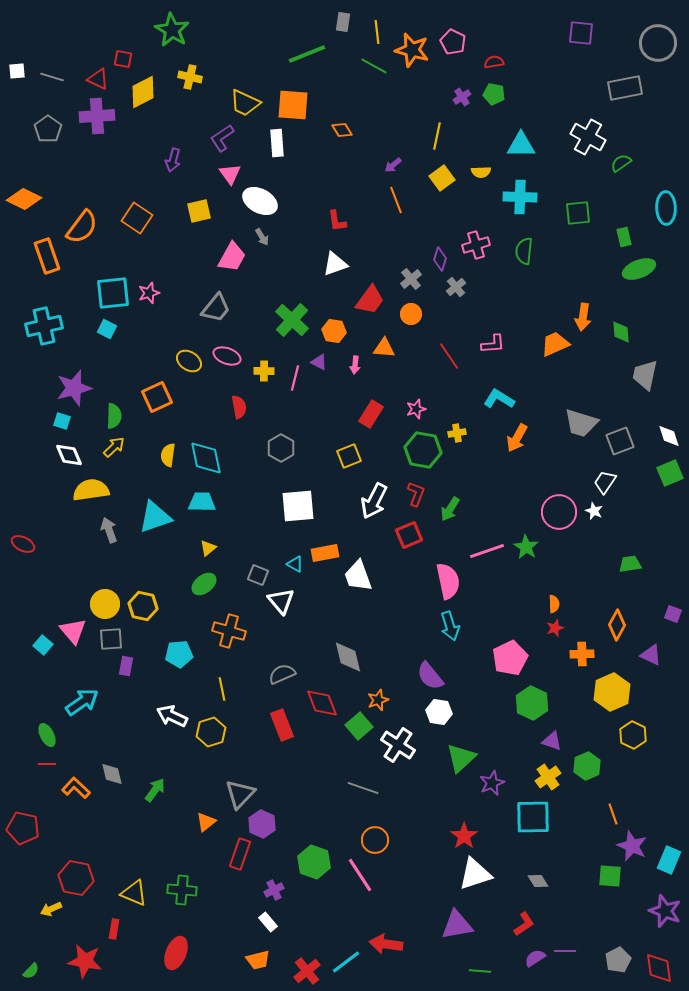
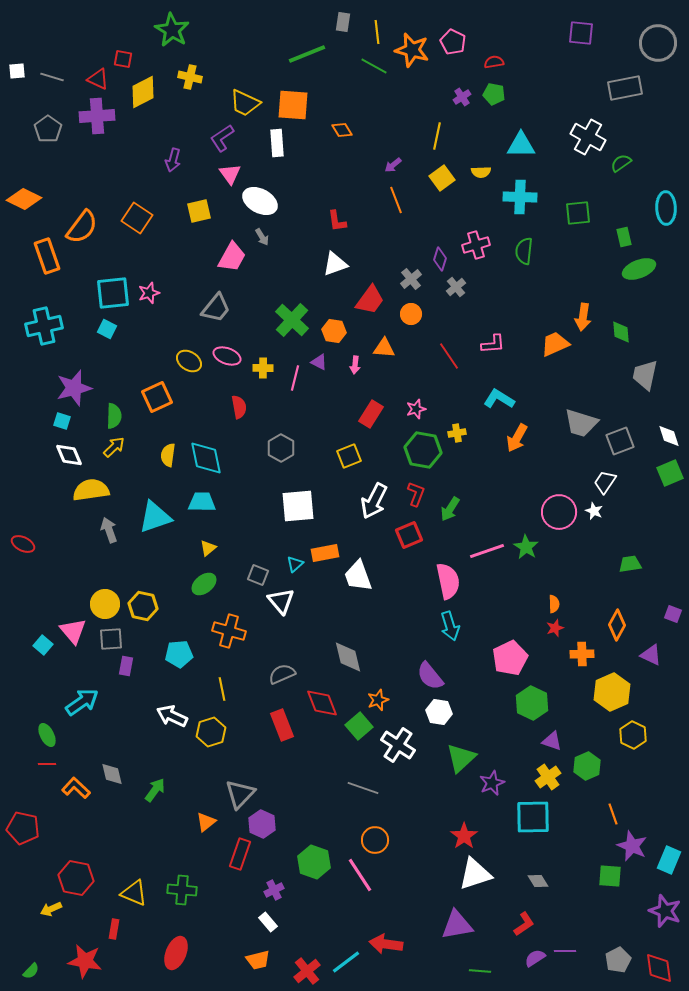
yellow cross at (264, 371): moved 1 px left, 3 px up
cyan triangle at (295, 564): rotated 48 degrees clockwise
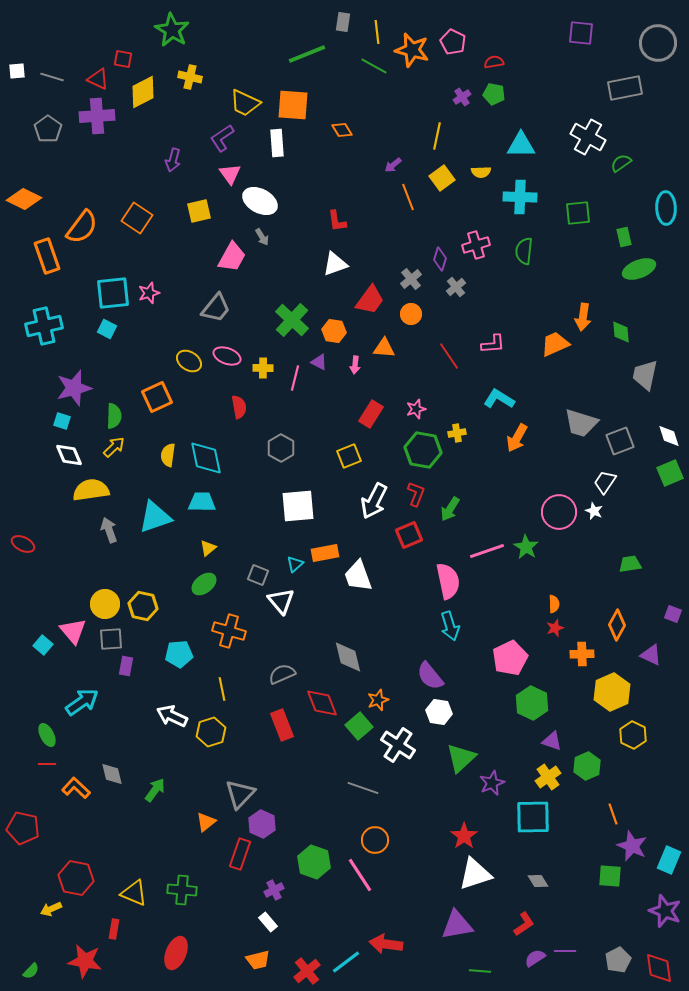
orange line at (396, 200): moved 12 px right, 3 px up
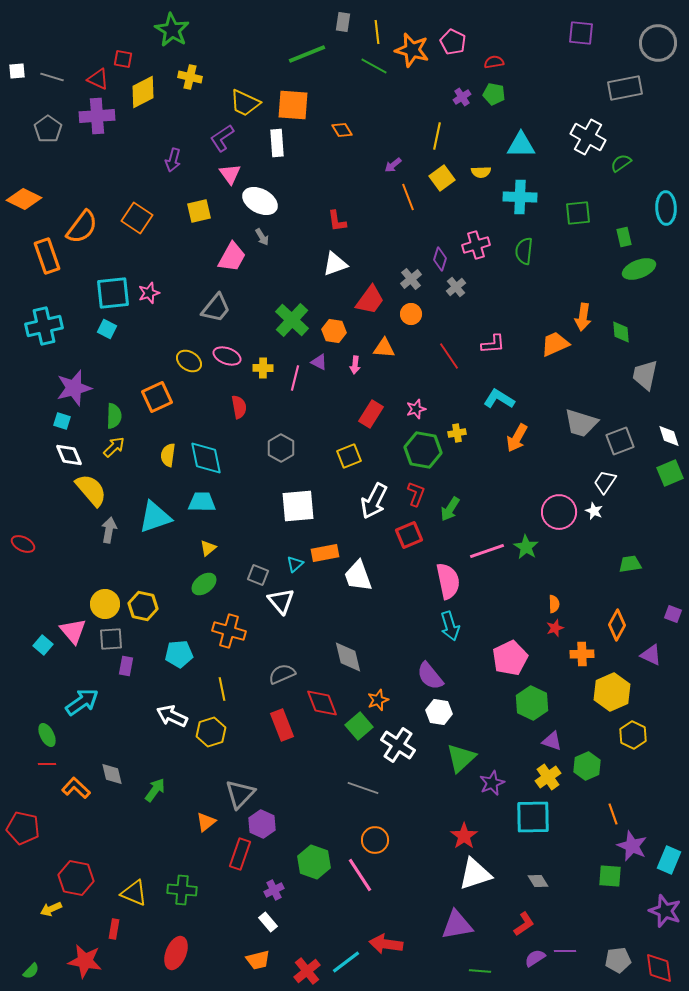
yellow semicircle at (91, 490): rotated 57 degrees clockwise
gray arrow at (109, 530): rotated 30 degrees clockwise
gray pentagon at (618, 960): rotated 20 degrees clockwise
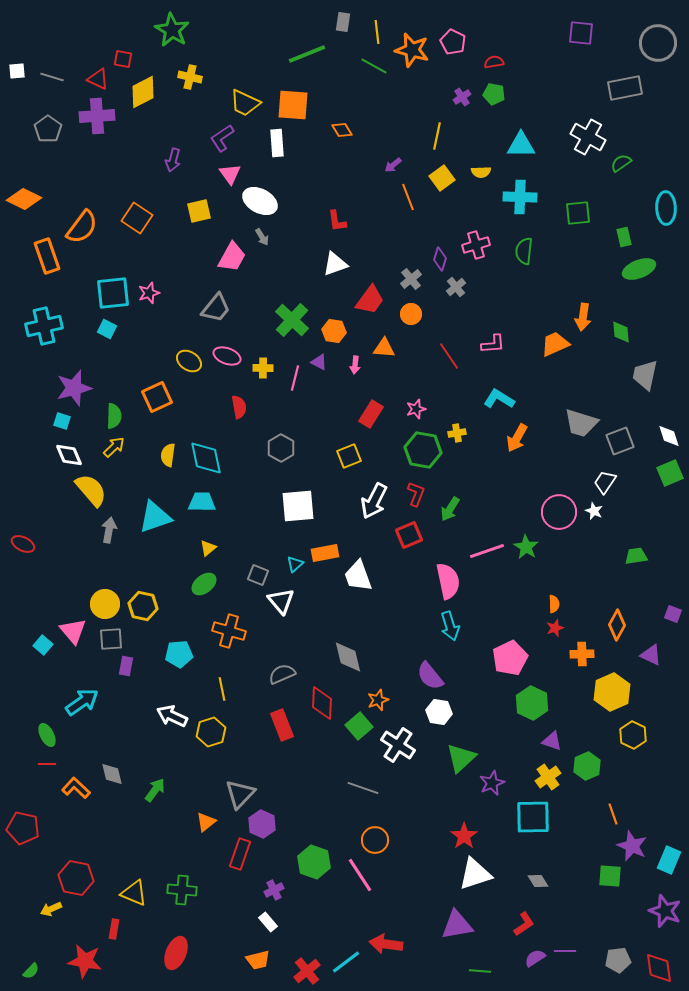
green trapezoid at (630, 564): moved 6 px right, 8 px up
red diamond at (322, 703): rotated 24 degrees clockwise
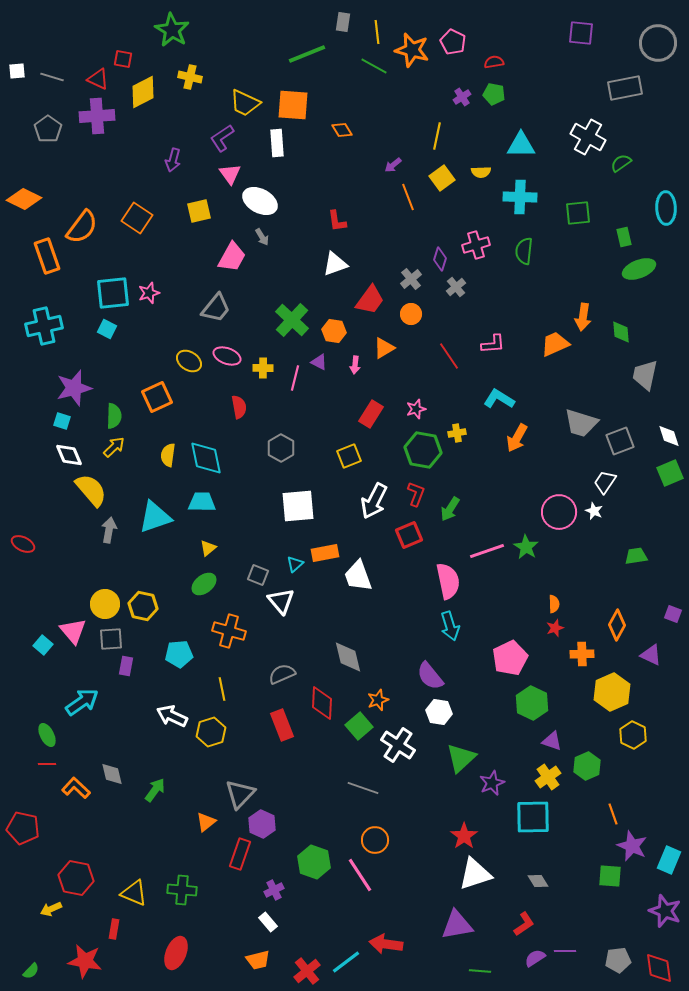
orange triangle at (384, 348): rotated 35 degrees counterclockwise
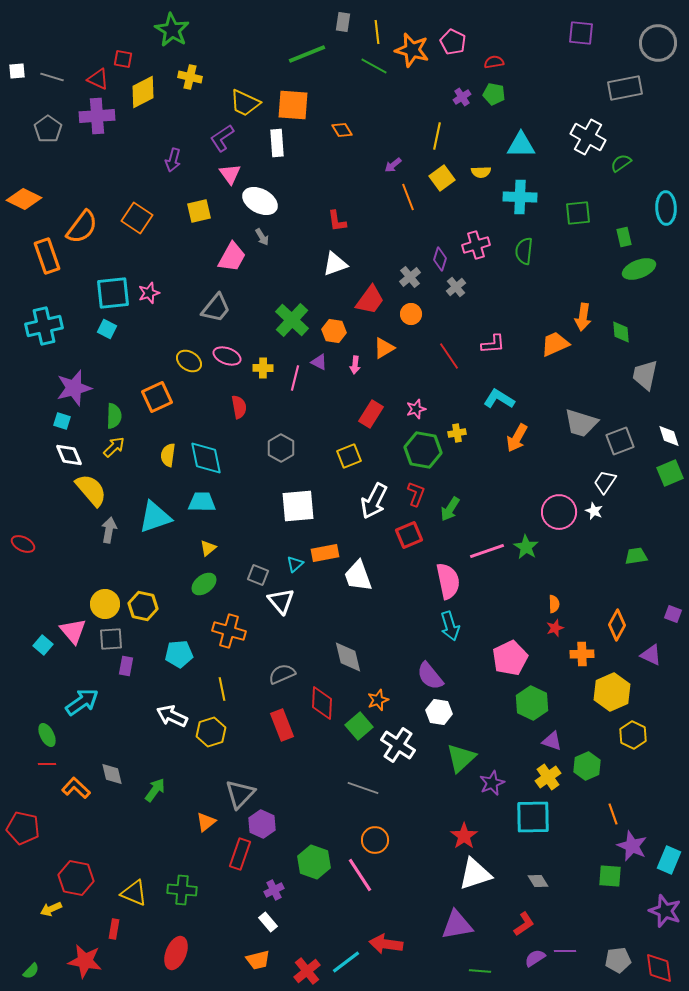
gray cross at (411, 279): moved 1 px left, 2 px up
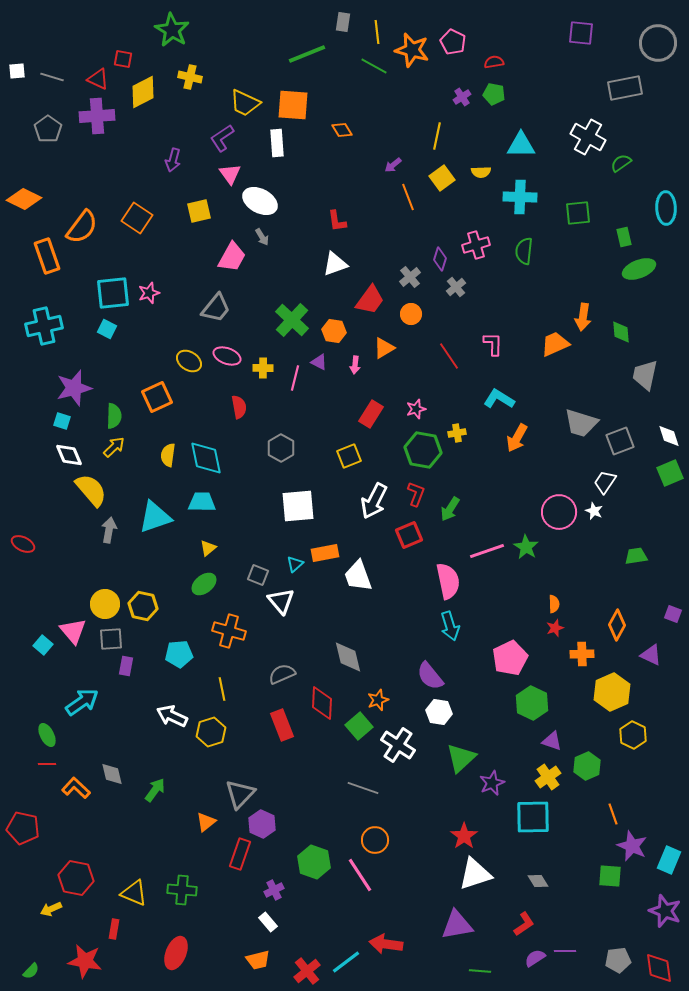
pink L-shape at (493, 344): rotated 85 degrees counterclockwise
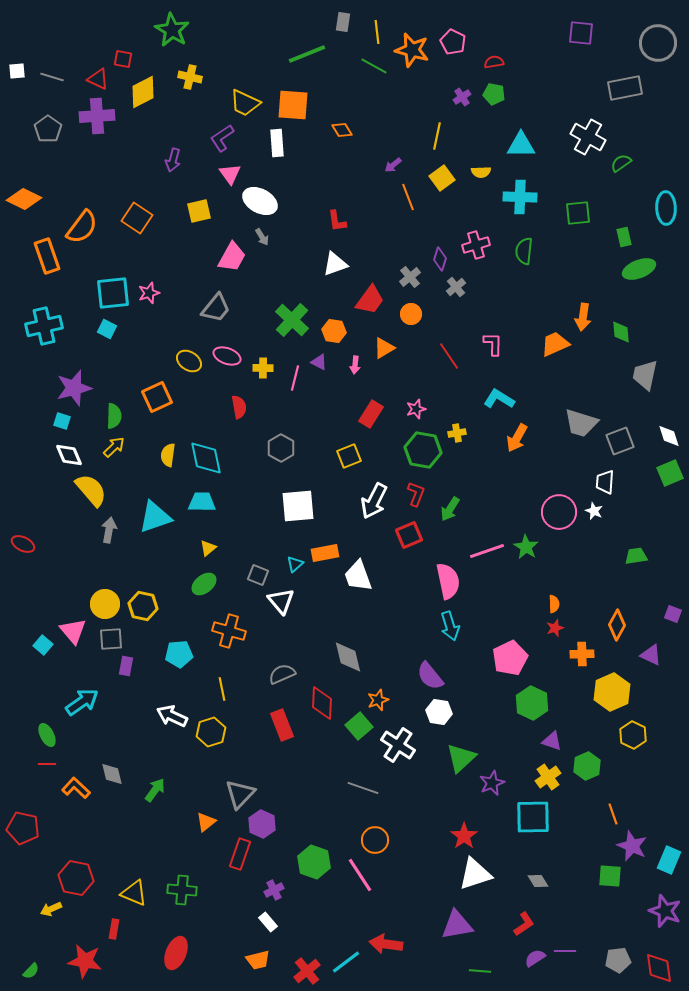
white trapezoid at (605, 482): rotated 30 degrees counterclockwise
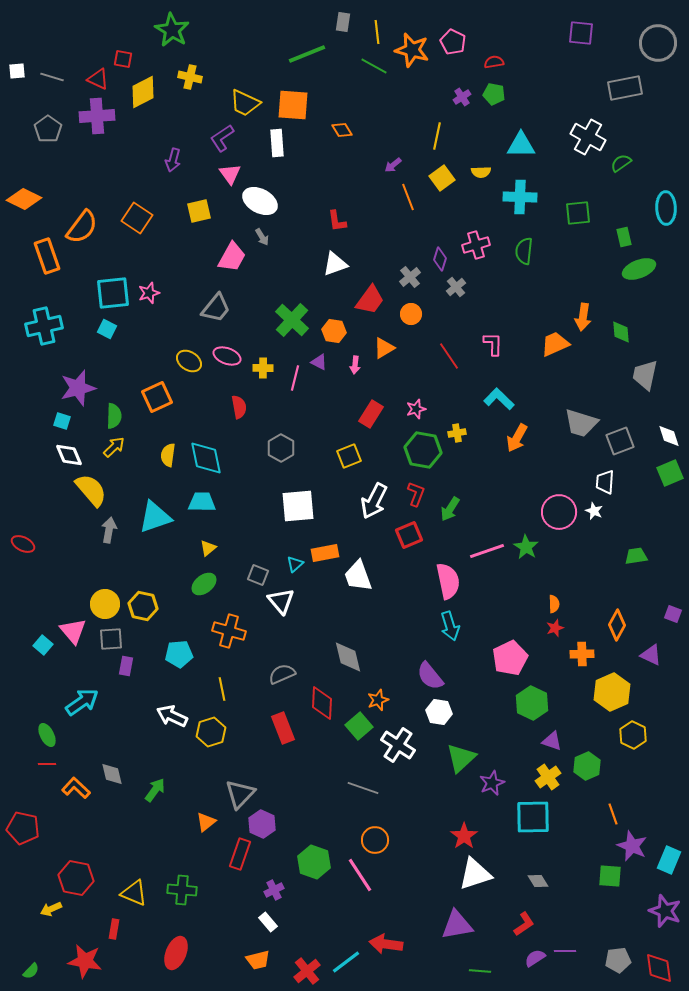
purple star at (74, 388): moved 4 px right
cyan L-shape at (499, 399): rotated 12 degrees clockwise
red rectangle at (282, 725): moved 1 px right, 3 px down
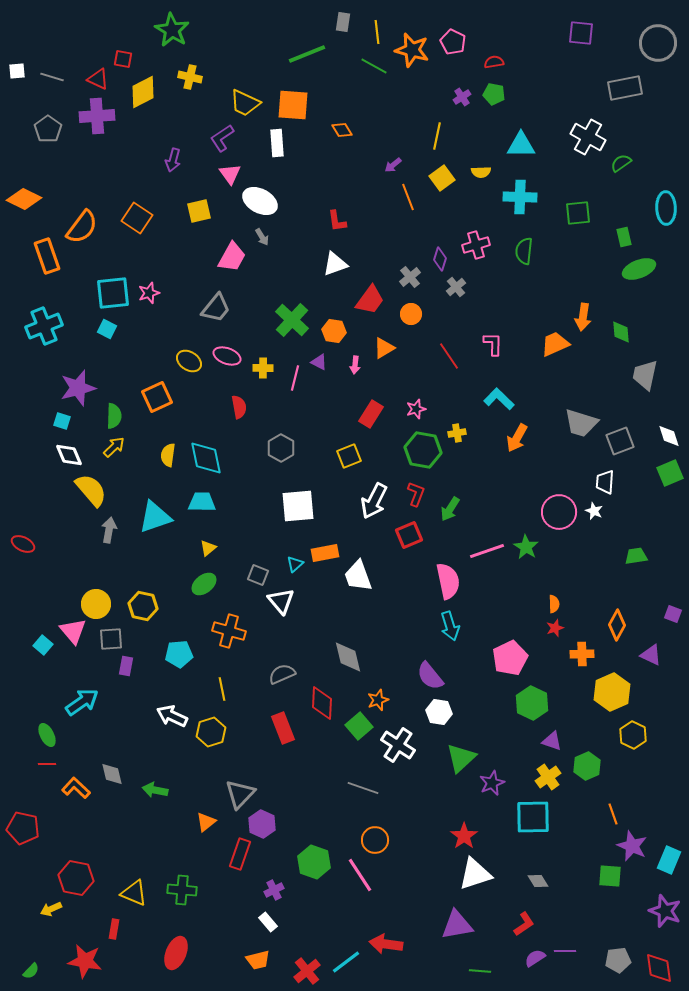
cyan cross at (44, 326): rotated 9 degrees counterclockwise
yellow circle at (105, 604): moved 9 px left
green arrow at (155, 790): rotated 115 degrees counterclockwise
